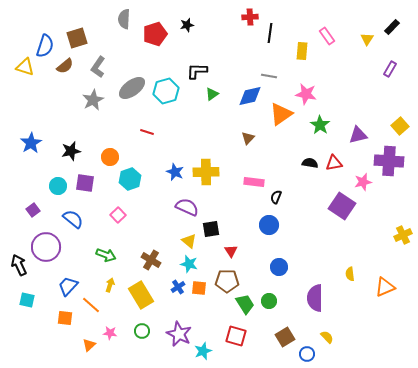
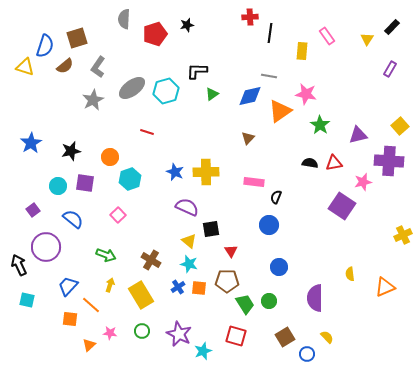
orange triangle at (281, 114): moved 1 px left, 3 px up
orange square at (65, 318): moved 5 px right, 1 px down
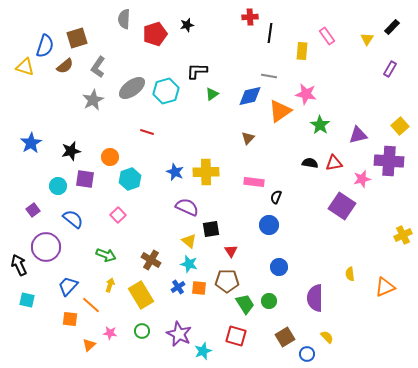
pink star at (363, 182): moved 1 px left, 3 px up
purple square at (85, 183): moved 4 px up
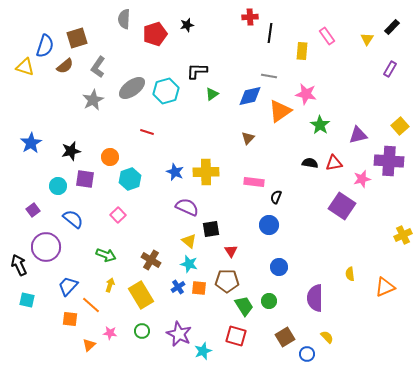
green trapezoid at (245, 304): moved 1 px left, 2 px down
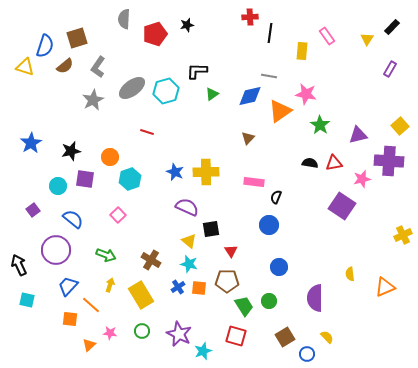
purple circle at (46, 247): moved 10 px right, 3 px down
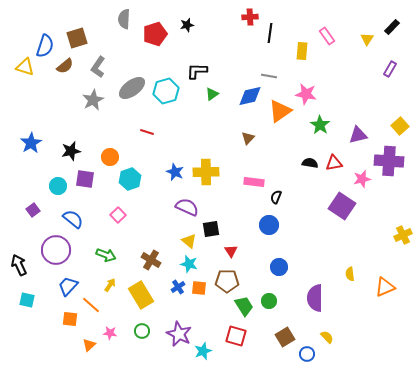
yellow arrow at (110, 285): rotated 16 degrees clockwise
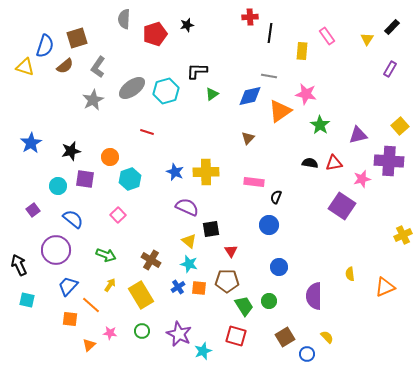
purple semicircle at (315, 298): moved 1 px left, 2 px up
